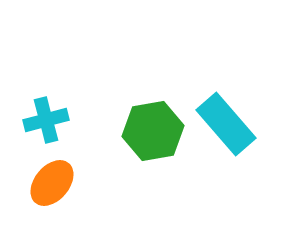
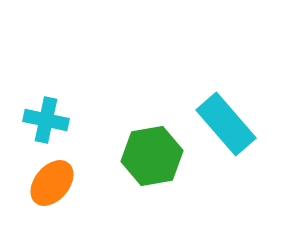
cyan cross: rotated 27 degrees clockwise
green hexagon: moved 1 px left, 25 px down
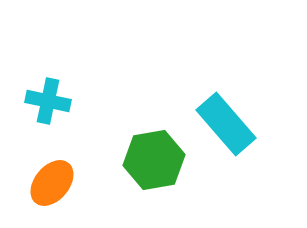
cyan cross: moved 2 px right, 19 px up
green hexagon: moved 2 px right, 4 px down
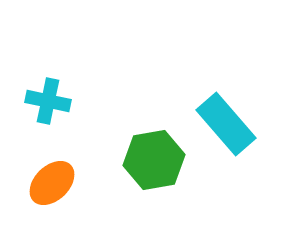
orange ellipse: rotated 6 degrees clockwise
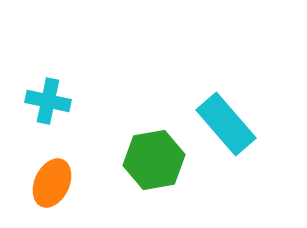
orange ellipse: rotated 21 degrees counterclockwise
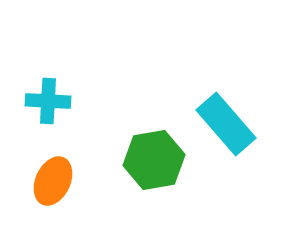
cyan cross: rotated 9 degrees counterclockwise
orange ellipse: moved 1 px right, 2 px up
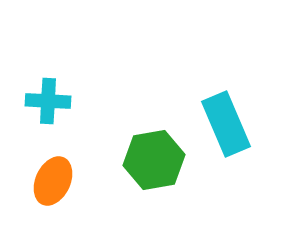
cyan rectangle: rotated 18 degrees clockwise
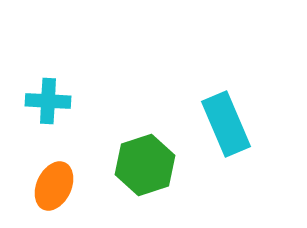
green hexagon: moved 9 px left, 5 px down; rotated 8 degrees counterclockwise
orange ellipse: moved 1 px right, 5 px down
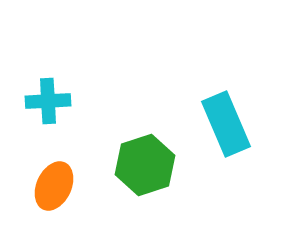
cyan cross: rotated 6 degrees counterclockwise
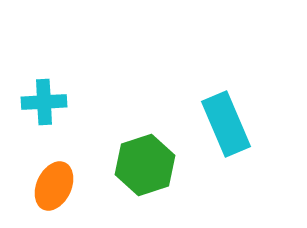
cyan cross: moved 4 px left, 1 px down
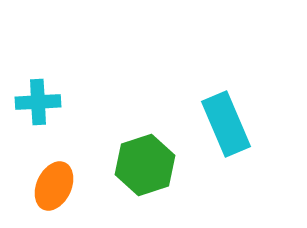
cyan cross: moved 6 px left
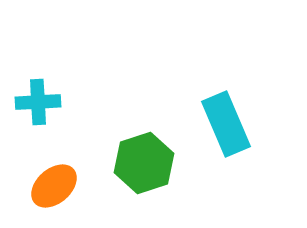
green hexagon: moved 1 px left, 2 px up
orange ellipse: rotated 24 degrees clockwise
